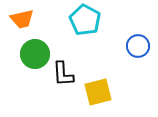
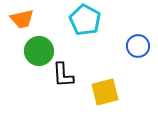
green circle: moved 4 px right, 3 px up
black L-shape: moved 1 px down
yellow square: moved 7 px right
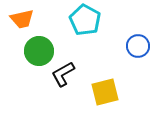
black L-shape: moved 1 px up; rotated 64 degrees clockwise
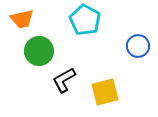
black L-shape: moved 1 px right, 6 px down
